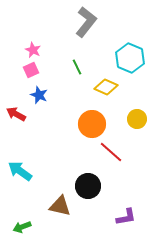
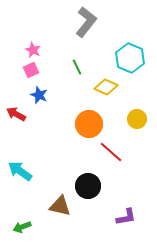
orange circle: moved 3 px left
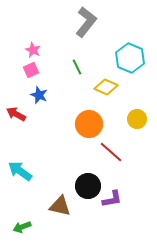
purple L-shape: moved 14 px left, 18 px up
